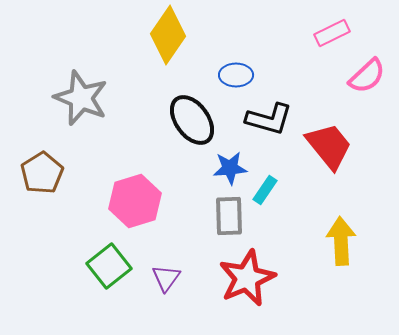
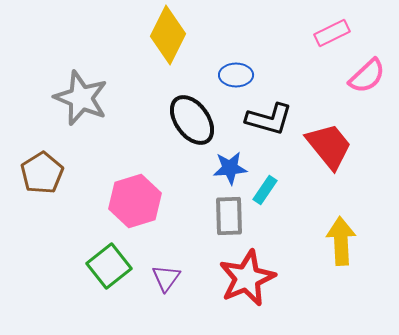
yellow diamond: rotated 8 degrees counterclockwise
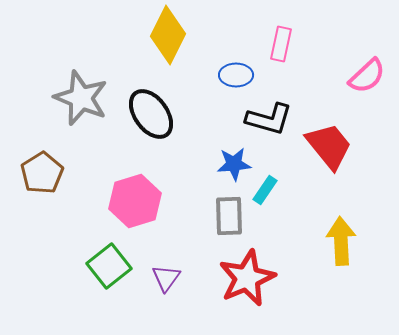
pink rectangle: moved 51 px left, 11 px down; rotated 52 degrees counterclockwise
black ellipse: moved 41 px left, 6 px up
blue star: moved 4 px right, 4 px up
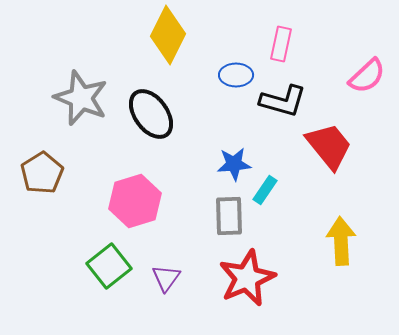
black L-shape: moved 14 px right, 18 px up
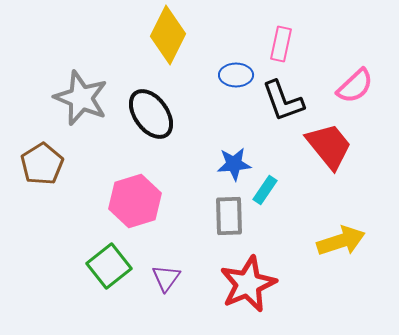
pink semicircle: moved 12 px left, 10 px down
black L-shape: rotated 54 degrees clockwise
brown pentagon: moved 9 px up
yellow arrow: rotated 75 degrees clockwise
red star: moved 1 px right, 6 px down
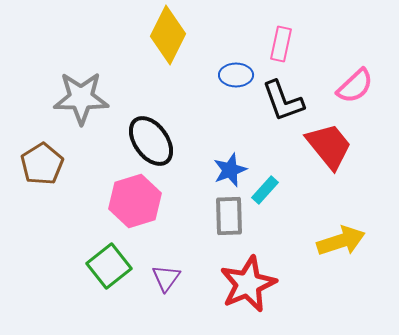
gray star: rotated 22 degrees counterclockwise
black ellipse: moved 27 px down
blue star: moved 4 px left, 6 px down; rotated 16 degrees counterclockwise
cyan rectangle: rotated 8 degrees clockwise
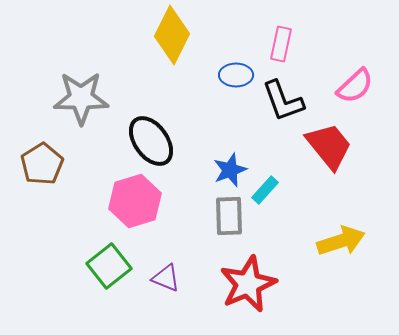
yellow diamond: moved 4 px right
purple triangle: rotated 44 degrees counterclockwise
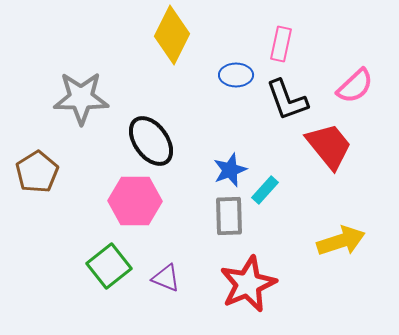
black L-shape: moved 4 px right, 1 px up
brown pentagon: moved 5 px left, 8 px down
pink hexagon: rotated 18 degrees clockwise
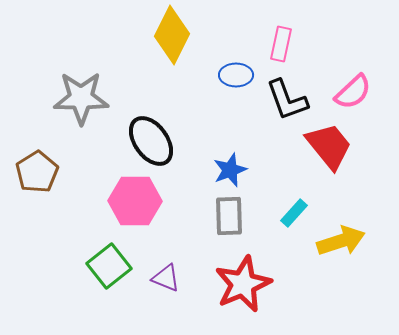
pink semicircle: moved 2 px left, 6 px down
cyan rectangle: moved 29 px right, 23 px down
red star: moved 5 px left
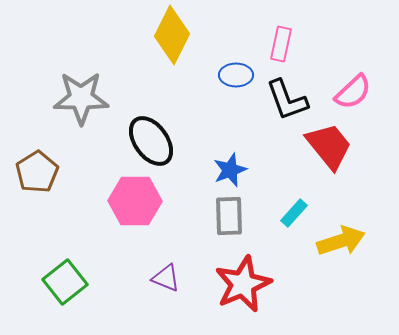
green square: moved 44 px left, 16 px down
